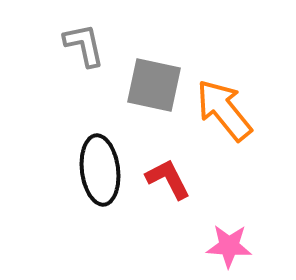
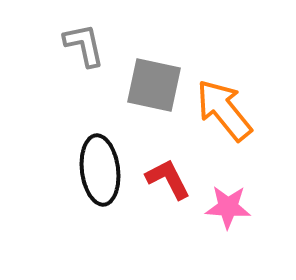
pink star: moved 1 px left, 39 px up
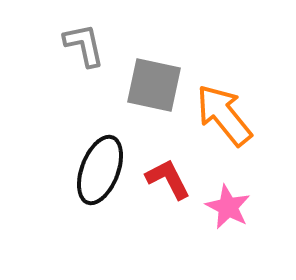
orange arrow: moved 5 px down
black ellipse: rotated 28 degrees clockwise
pink star: rotated 24 degrees clockwise
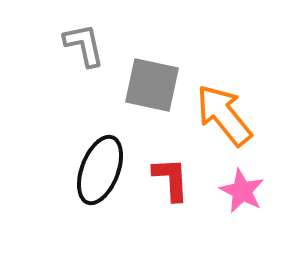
gray square: moved 2 px left
red L-shape: moved 3 px right; rotated 24 degrees clockwise
pink star: moved 14 px right, 16 px up
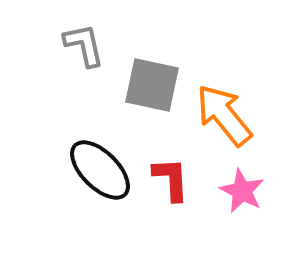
black ellipse: rotated 66 degrees counterclockwise
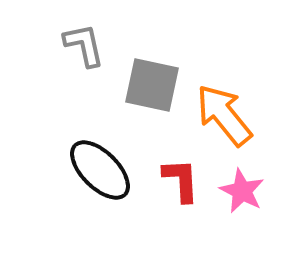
red L-shape: moved 10 px right, 1 px down
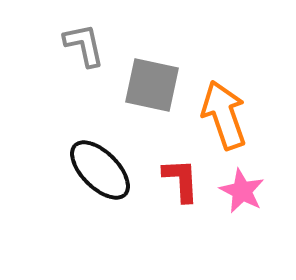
orange arrow: rotated 20 degrees clockwise
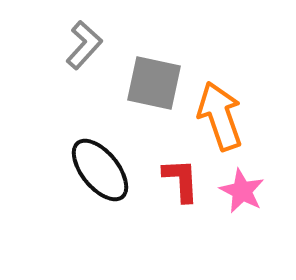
gray L-shape: rotated 54 degrees clockwise
gray square: moved 2 px right, 2 px up
orange arrow: moved 4 px left, 1 px down
black ellipse: rotated 6 degrees clockwise
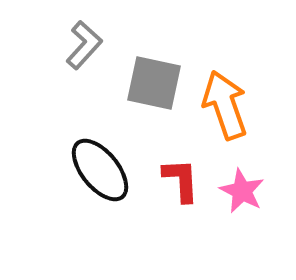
orange arrow: moved 5 px right, 11 px up
